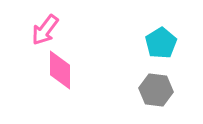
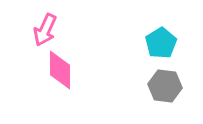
pink arrow: rotated 12 degrees counterclockwise
gray hexagon: moved 9 px right, 4 px up
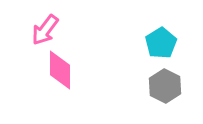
pink arrow: rotated 12 degrees clockwise
gray hexagon: rotated 20 degrees clockwise
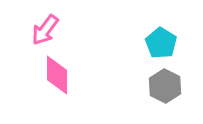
cyan pentagon: rotated 8 degrees counterclockwise
pink diamond: moved 3 px left, 5 px down
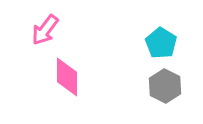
pink diamond: moved 10 px right, 2 px down
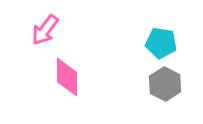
cyan pentagon: rotated 24 degrees counterclockwise
gray hexagon: moved 2 px up
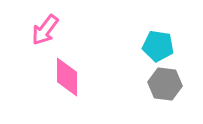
cyan pentagon: moved 3 px left, 3 px down
gray hexagon: rotated 20 degrees counterclockwise
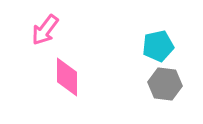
cyan pentagon: rotated 20 degrees counterclockwise
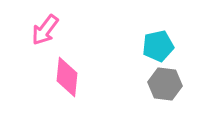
pink diamond: rotated 6 degrees clockwise
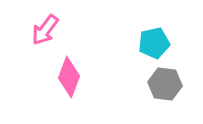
cyan pentagon: moved 4 px left, 3 px up
pink diamond: moved 2 px right; rotated 15 degrees clockwise
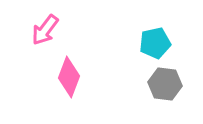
cyan pentagon: moved 1 px right
